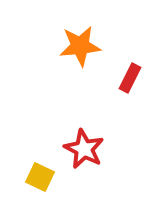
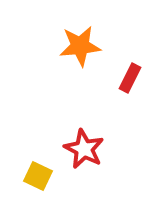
yellow square: moved 2 px left, 1 px up
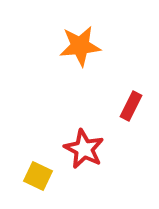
red rectangle: moved 1 px right, 28 px down
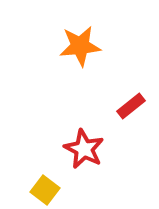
red rectangle: rotated 24 degrees clockwise
yellow square: moved 7 px right, 14 px down; rotated 12 degrees clockwise
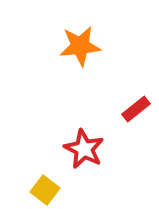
red rectangle: moved 5 px right, 3 px down
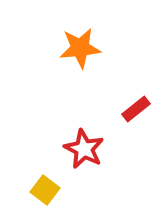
orange star: moved 2 px down
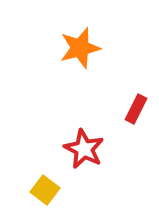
orange star: rotated 9 degrees counterclockwise
red rectangle: rotated 24 degrees counterclockwise
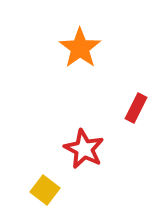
orange star: rotated 21 degrees counterclockwise
red rectangle: moved 1 px up
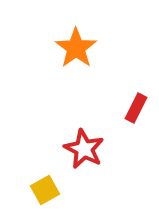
orange star: moved 4 px left
yellow square: rotated 24 degrees clockwise
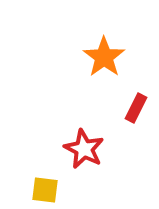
orange star: moved 28 px right, 9 px down
yellow square: rotated 36 degrees clockwise
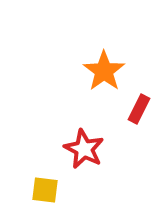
orange star: moved 14 px down
red rectangle: moved 3 px right, 1 px down
